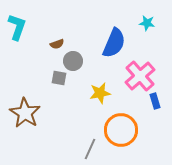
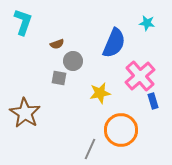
cyan L-shape: moved 6 px right, 5 px up
blue rectangle: moved 2 px left
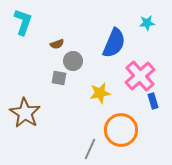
cyan star: rotated 14 degrees counterclockwise
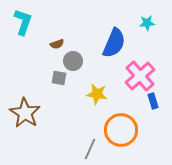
yellow star: moved 3 px left, 1 px down; rotated 20 degrees clockwise
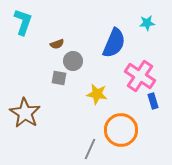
pink cross: rotated 16 degrees counterclockwise
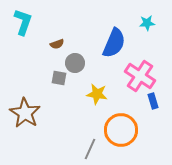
gray circle: moved 2 px right, 2 px down
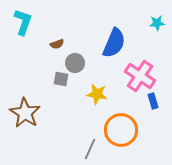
cyan star: moved 10 px right
gray square: moved 2 px right, 1 px down
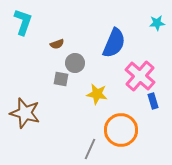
pink cross: rotated 8 degrees clockwise
brown star: rotated 16 degrees counterclockwise
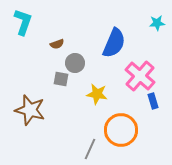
brown star: moved 5 px right, 3 px up
